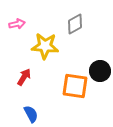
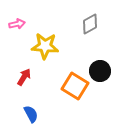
gray diamond: moved 15 px right
orange square: rotated 24 degrees clockwise
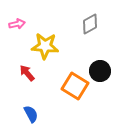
red arrow: moved 3 px right, 4 px up; rotated 72 degrees counterclockwise
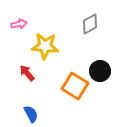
pink arrow: moved 2 px right
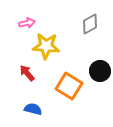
pink arrow: moved 8 px right, 1 px up
yellow star: moved 1 px right
orange square: moved 6 px left
blue semicircle: moved 2 px right, 5 px up; rotated 48 degrees counterclockwise
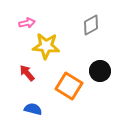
gray diamond: moved 1 px right, 1 px down
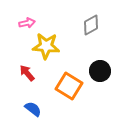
blue semicircle: rotated 24 degrees clockwise
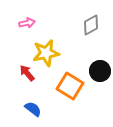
yellow star: moved 7 px down; rotated 16 degrees counterclockwise
orange square: moved 1 px right
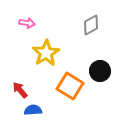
pink arrow: rotated 21 degrees clockwise
yellow star: rotated 20 degrees counterclockwise
red arrow: moved 7 px left, 17 px down
blue semicircle: moved 1 px down; rotated 42 degrees counterclockwise
